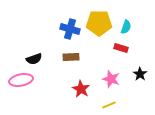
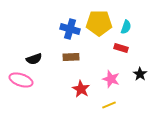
pink ellipse: rotated 30 degrees clockwise
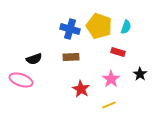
yellow pentagon: moved 3 px down; rotated 20 degrees clockwise
red rectangle: moved 3 px left, 4 px down
pink star: rotated 18 degrees clockwise
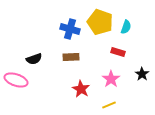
yellow pentagon: moved 1 px right, 4 px up
black star: moved 2 px right
pink ellipse: moved 5 px left
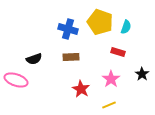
blue cross: moved 2 px left
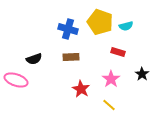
cyan semicircle: moved 1 px up; rotated 56 degrees clockwise
yellow line: rotated 64 degrees clockwise
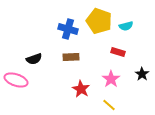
yellow pentagon: moved 1 px left, 1 px up
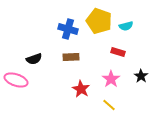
black star: moved 1 px left, 2 px down
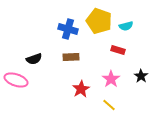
red rectangle: moved 2 px up
red star: rotated 12 degrees clockwise
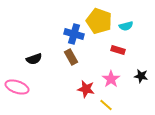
blue cross: moved 6 px right, 5 px down
brown rectangle: rotated 63 degrees clockwise
black star: rotated 24 degrees counterclockwise
pink ellipse: moved 1 px right, 7 px down
red star: moved 5 px right; rotated 30 degrees counterclockwise
yellow line: moved 3 px left
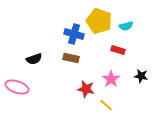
brown rectangle: moved 1 px down; rotated 49 degrees counterclockwise
